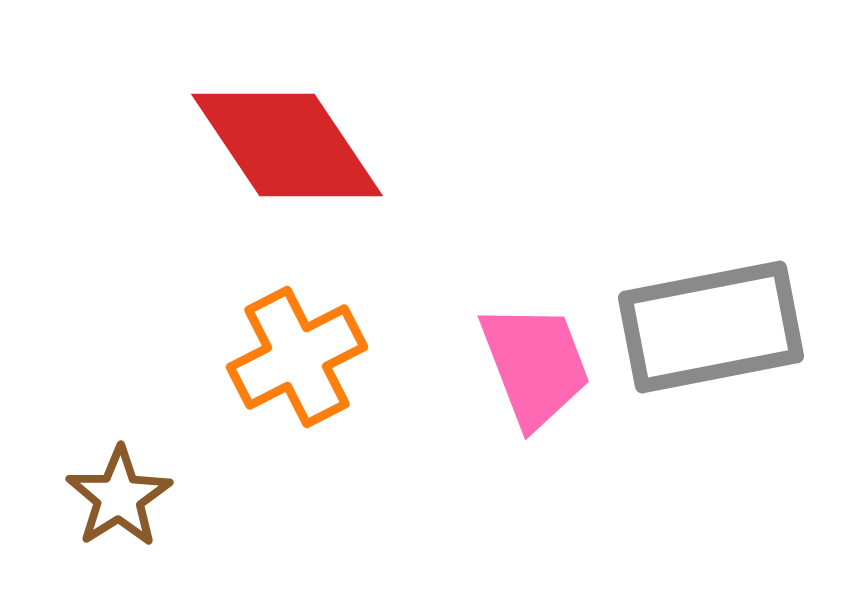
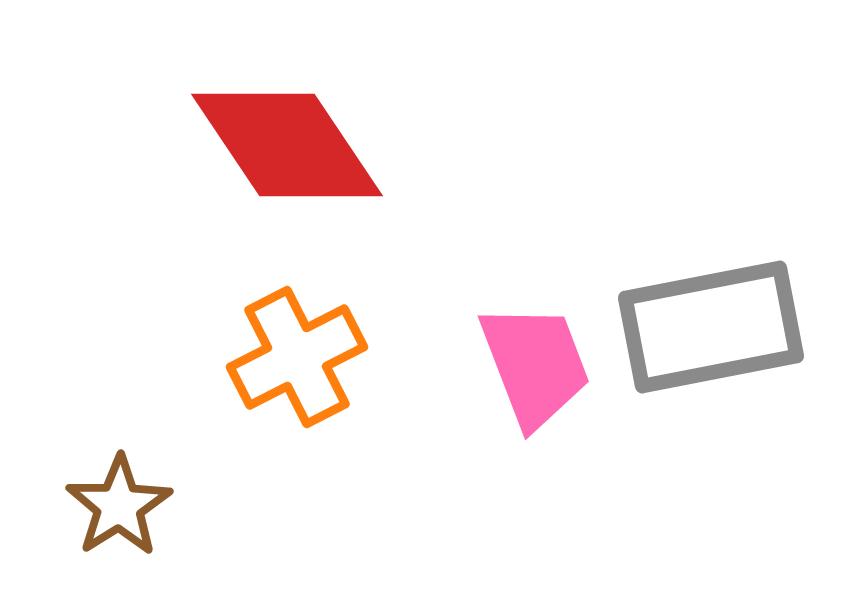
brown star: moved 9 px down
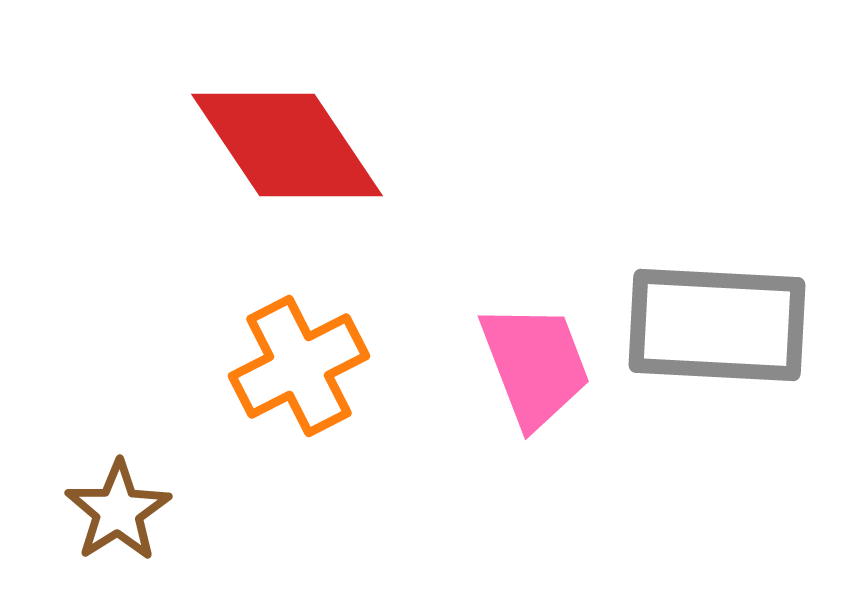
gray rectangle: moved 6 px right, 2 px up; rotated 14 degrees clockwise
orange cross: moved 2 px right, 9 px down
brown star: moved 1 px left, 5 px down
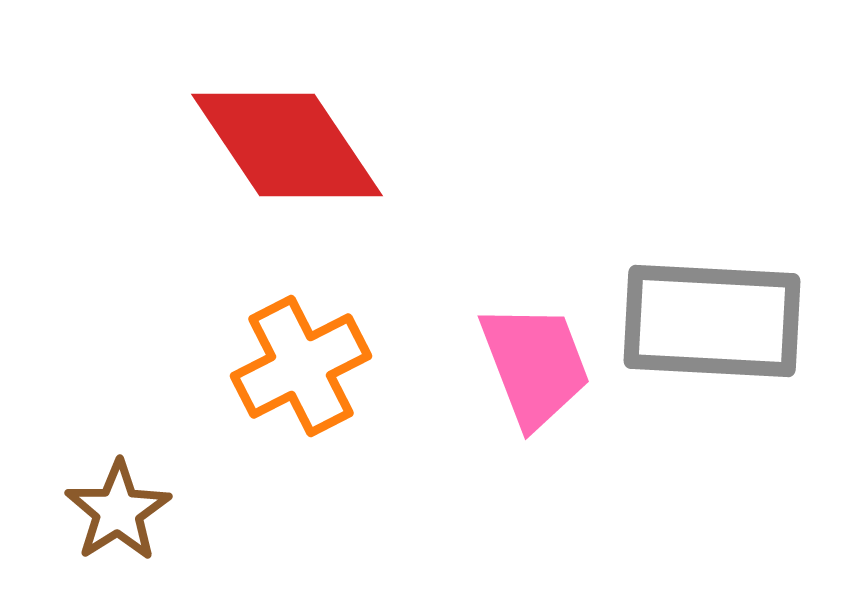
gray rectangle: moved 5 px left, 4 px up
orange cross: moved 2 px right
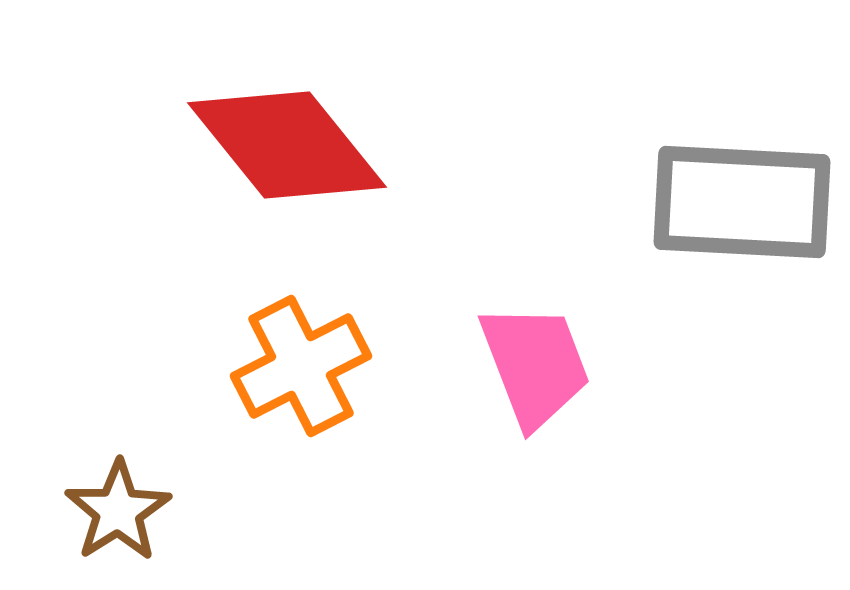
red diamond: rotated 5 degrees counterclockwise
gray rectangle: moved 30 px right, 119 px up
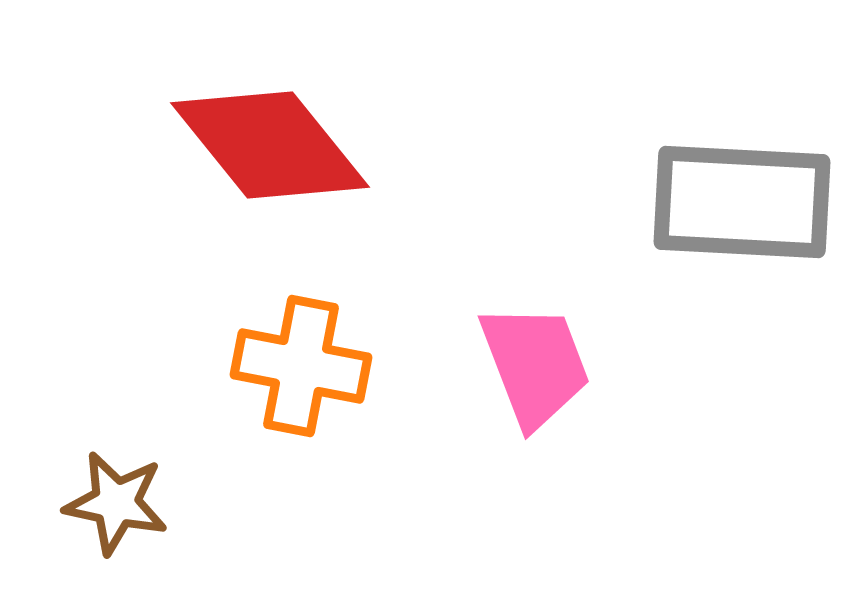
red diamond: moved 17 px left
orange cross: rotated 38 degrees clockwise
brown star: moved 2 px left, 8 px up; rotated 28 degrees counterclockwise
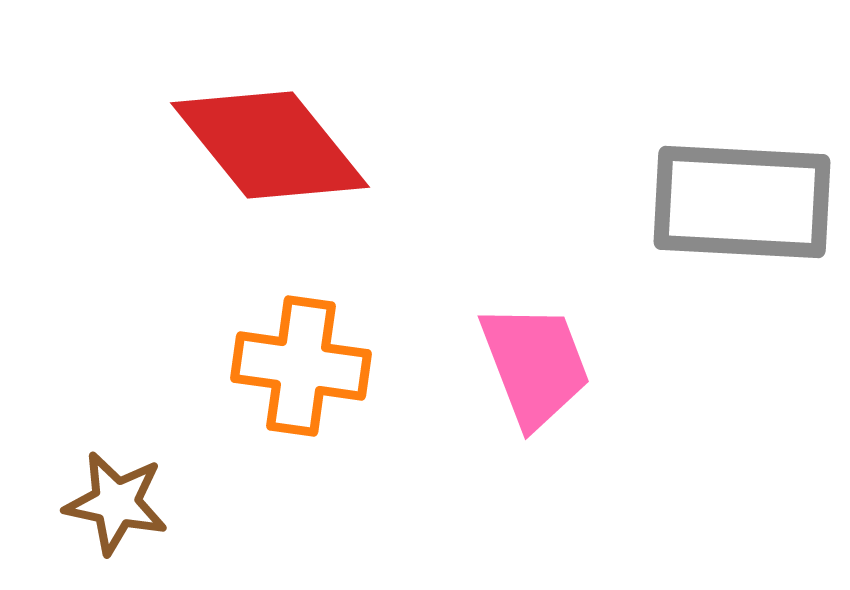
orange cross: rotated 3 degrees counterclockwise
